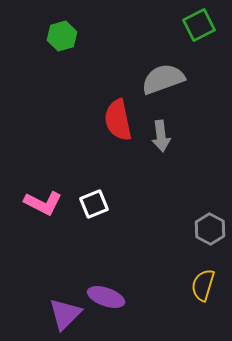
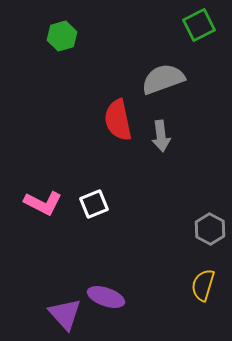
purple triangle: rotated 27 degrees counterclockwise
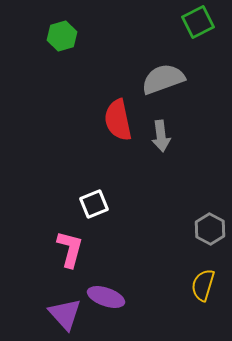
green square: moved 1 px left, 3 px up
pink L-shape: moved 27 px right, 46 px down; rotated 102 degrees counterclockwise
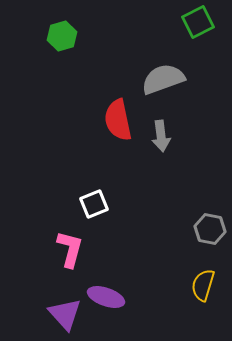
gray hexagon: rotated 16 degrees counterclockwise
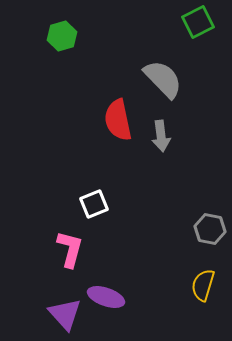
gray semicircle: rotated 66 degrees clockwise
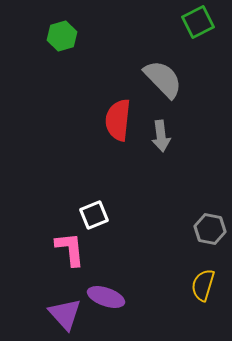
red semicircle: rotated 18 degrees clockwise
white square: moved 11 px down
pink L-shape: rotated 21 degrees counterclockwise
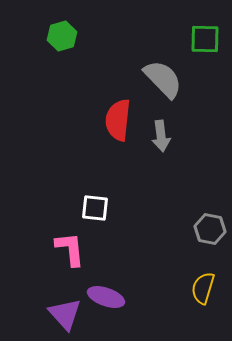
green square: moved 7 px right, 17 px down; rotated 28 degrees clockwise
white square: moved 1 px right, 7 px up; rotated 28 degrees clockwise
yellow semicircle: moved 3 px down
